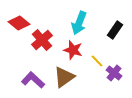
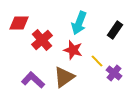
red diamond: rotated 40 degrees counterclockwise
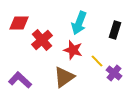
black rectangle: rotated 18 degrees counterclockwise
purple L-shape: moved 13 px left
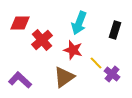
red diamond: moved 1 px right
yellow line: moved 1 px left, 2 px down
purple cross: moved 2 px left, 1 px down
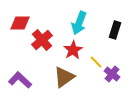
red star: rotated 24 degrees clockwise
yellow line: moved 1 px up
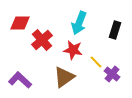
red star: rotated 30 degrees counterclockwise
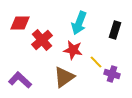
purple cross: rotated 21 degrees counterclockwise
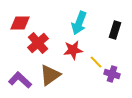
red cross: moved 4 px left, 3 px down
red star: rotated 18 degrees counterclockwise
brown triangle: moved 14 px left, 2 px up
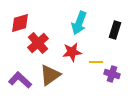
red diamond: rotated 15 degrees counterclockwise
red star: moved 1 px left, 2 px down
yellow line: rotated 48 degrees counterclockwise
